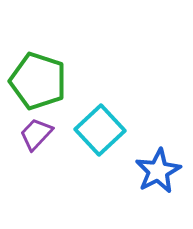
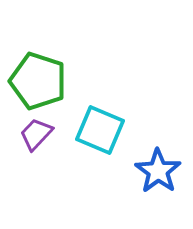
cyan square: rotated 24 degrees counterclockwise
blue star: rotated 9 degrees counterclockwise
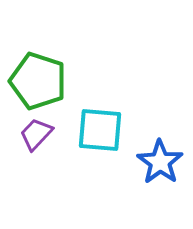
cyan square: rotated 18 degrees counterclockwise
blue star: moved 2 px right, 9 px up
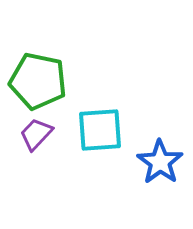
green pentagon: rotated 6 degrees counterclockwise
cyan square: rotated 9 degrees counterclockwise
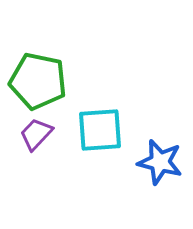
blue star: rotated 21 degrees counterclockwise
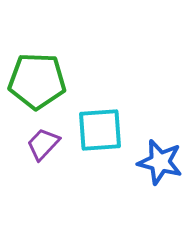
green pentagon: moved 1 px left; rotated 10 degrees counterclockwise
purple trapezoid: moved 7 px right, 10 px down
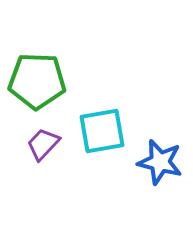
cyan square: moved 2 px right, 1 px down; rotated 6 degrees counterclockwise
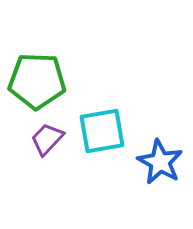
purple trapezoid: moved 4 px right, 5 px up
blue star: rotated 15 degrees clockwise
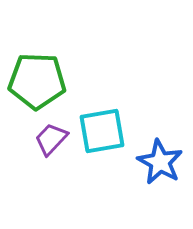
purple trapezoid: moved 4 px right
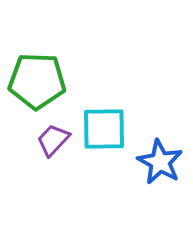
cyan square: moved 2 px right, 2 px up; rotated 9 degrees clockwise
purple trapezoid: moved 2 px right, 1 px down
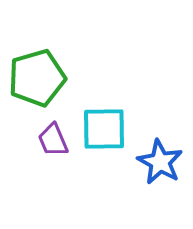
green pentagon: moved 3 px up; rotated 18 degrees counterclockwise
purple trapezoid: rotated 66 degrees counterclockwise
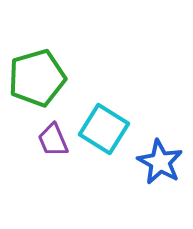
cyan square: rotated 33 degrees clockwise
